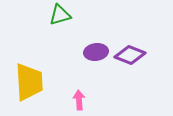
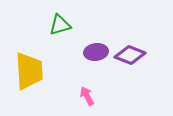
green triangle: moved 10 px down
yellow trapezoid: moved 11 px up
pink arrow: moved 8 px right, 4 px up; rotated 24 degrees counterclockwise
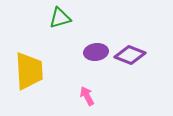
green triangle: moved 7 px up
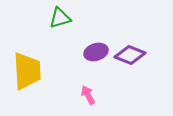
purple ellipse: rotated 10 degrees counterclockwise
yellow trapezoid: moved 2 px left
pink arrow: moved 1 px right, 1 px up
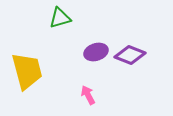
yellow trapezoid: rotated 12 degrees counterclockwise
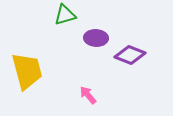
green triangle: moved 5 px right, 3 px up
purple ellipse: moved 14 px up; rotated 20 degrees clockwise
pink arrow: rotated 12 degrees counterclockwise
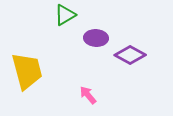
green triangle: rotated 15 degrees counterclockwise
purple diamond: rotated 8 degrees clockwise
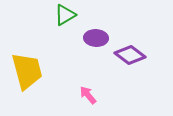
purple diamond: rotated 8 degrees clockwise
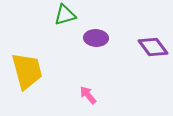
green triangle: rotated 15 degrees clockwise
purple diamond: moved 23 px right, 8 px up; rotated 16 degrees clockwise
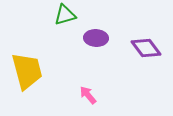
purple diamond: moved 7 px left, 1 px down
